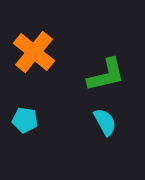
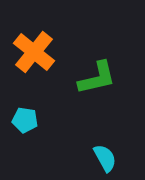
green L-shape: moved 9 px left, 3 px down
cyan semicircle: moved 36 px down
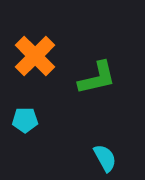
orange cross: moved 1 px right, 4 px down; rotated 6 degrees clockwise
cyan pentagon: rotated 10 degrees counterclockwise
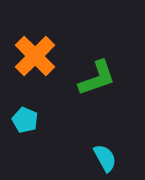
green L-shape: rotated 6 degrees counterclockwise
cyan pentagon: rotated 25 degrees clockwise
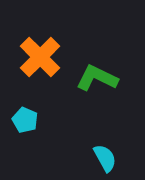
orange cross: moved 5 px right, 1 px down
green L-shape: rotated 135 degrees counterclockwise
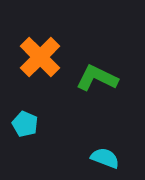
cyan pentagon: moved 4 px down
cyan semicircle: rotated 40 degrees counterclockwise
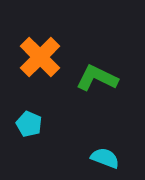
cyan pentagon: moved 4 px right
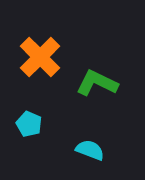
green L-shape: moved 5 px down
cyan semicircle: moved 15 px left, 8 px up
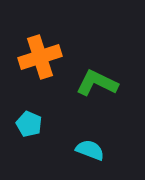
orange cross: rotated 27 degrees clockwise
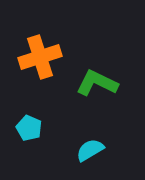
cyan pentagon: moved 4 px down
cyan semicircle: rotated 52 degrees counterclockwise
